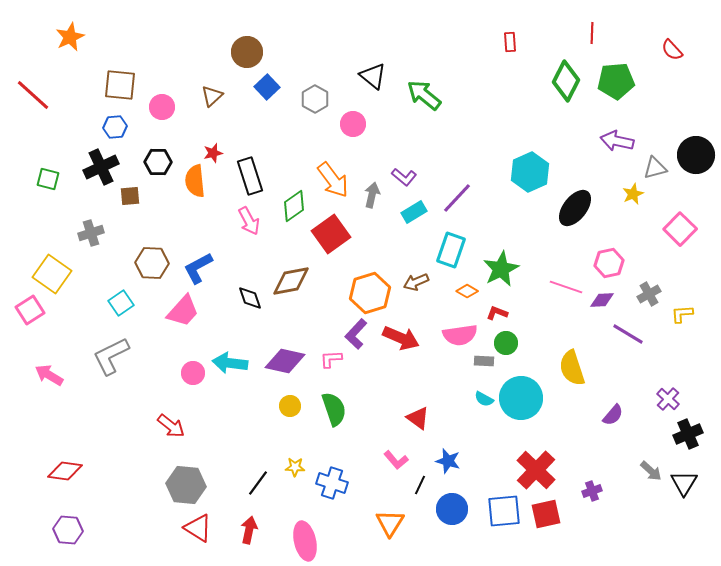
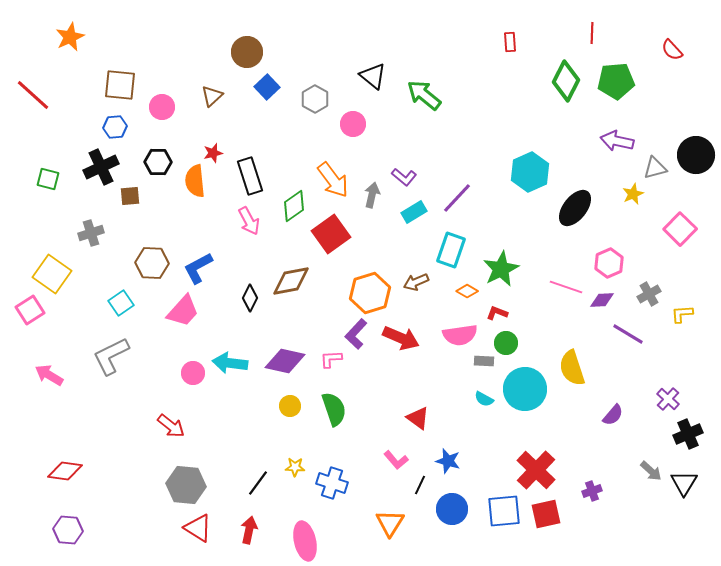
pink hexagon at (609, 263): rotated 12 degrees counterclockwise
black diamond at (250, 298): rotated 44 degrees clockwise
cyan circle at (521, 398): moved 4 px right, 9 px up
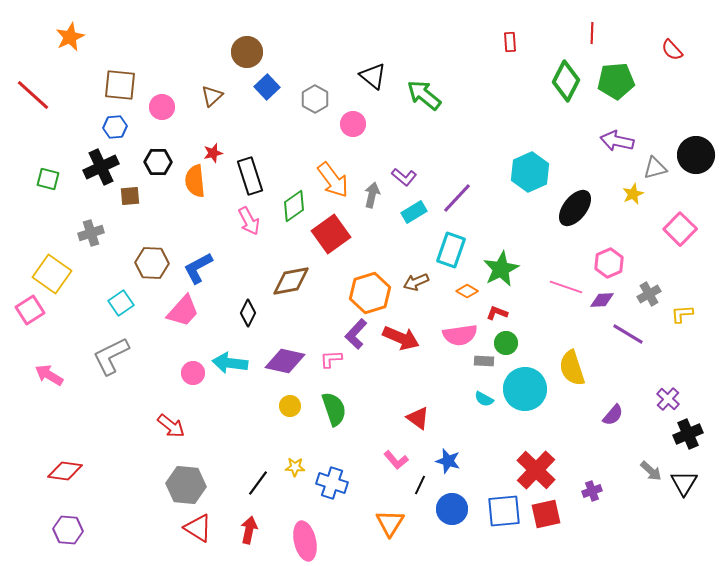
black diamond at (250, 298): moved 2 px left, 15 px down
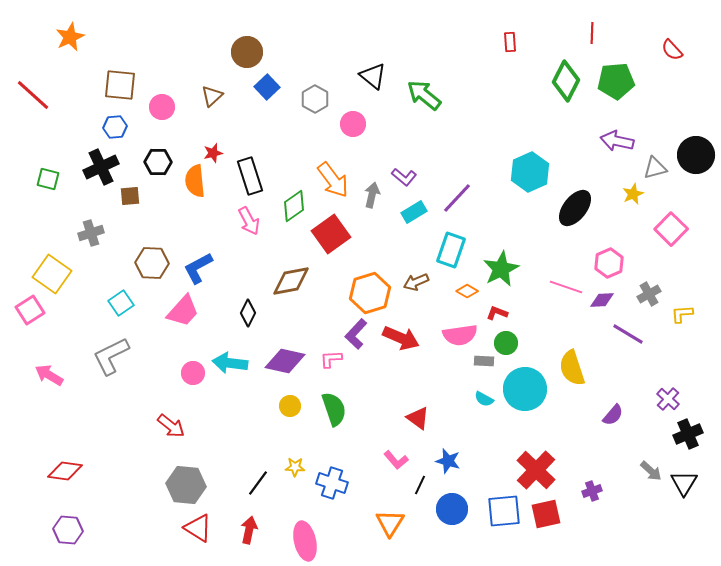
pink square at (680, 229): moved 9 px left
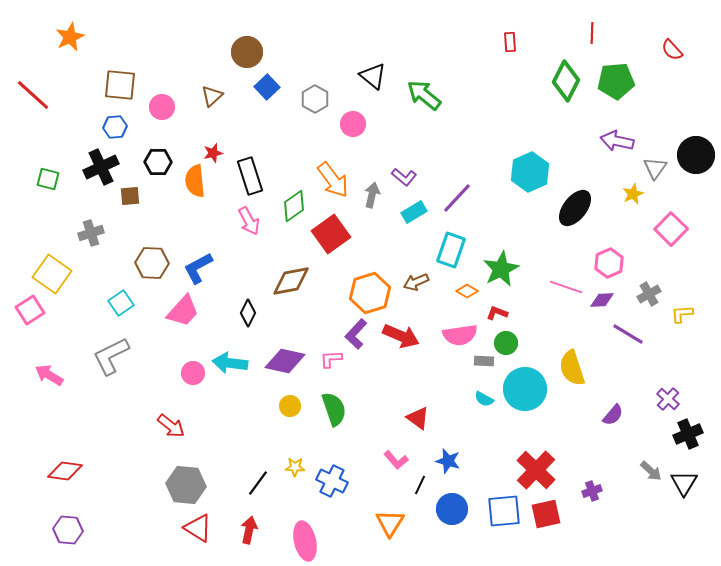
gray triangle at (655, 168): rotated 40 degrees counterclockwise
red arrow at (401, 338): moved 2 px up
blue cross at (332, 483): moved 2 px up; rotated 8 degrees clockwise
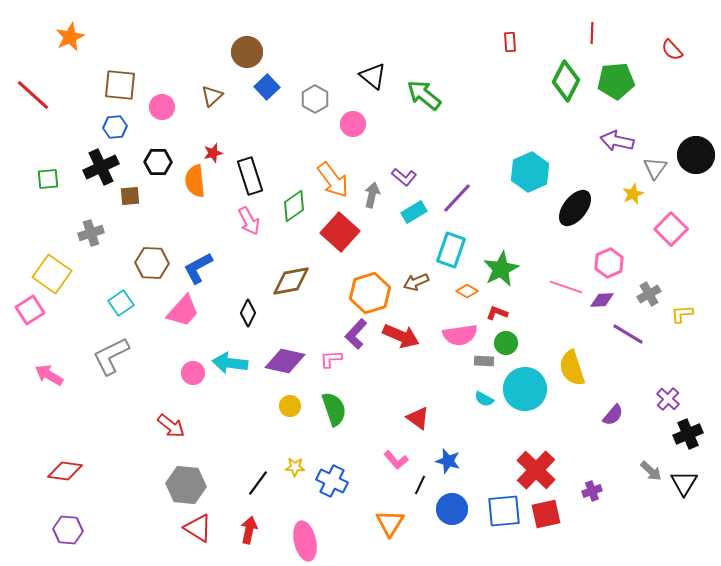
green square at (48, 179): rotated 20 degrees counterclockwise
red square at (331, 234): moved 9 px right, 2 px up; rotated 12 degrees counterclockwise
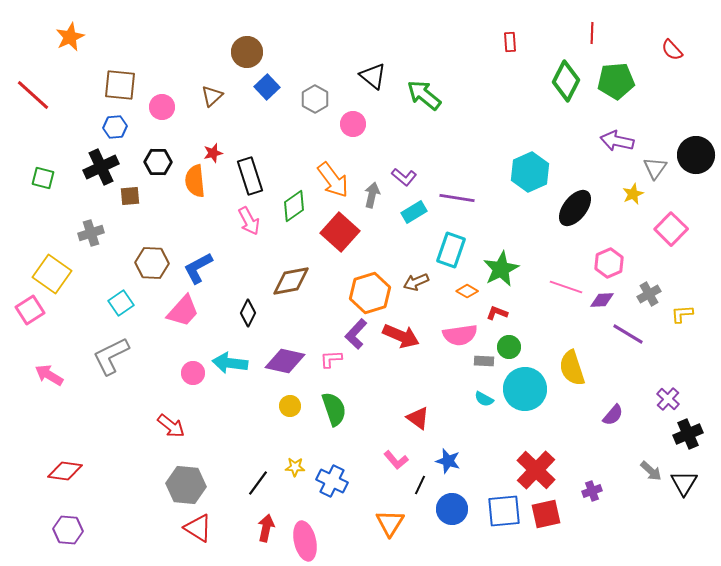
green square at (48, 179): moved 5 px left, 1 px up; rotated 20 degrees clockwise
purple line at (457, 198): rotated 56 degrees clockwise
green circle at (506, 343): moved 3 px right, 4 px down
red arrow at (249, 530): moved 17 px right, 2 px up
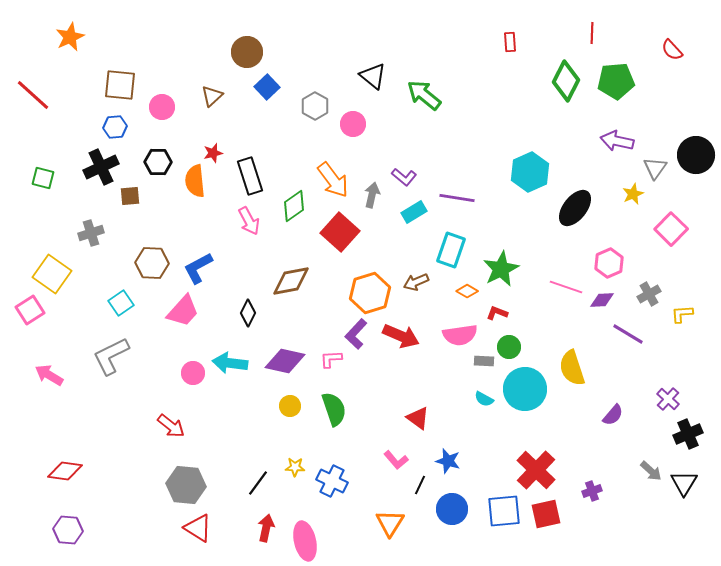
gray hexagon at (315, 99): moved 7 px down
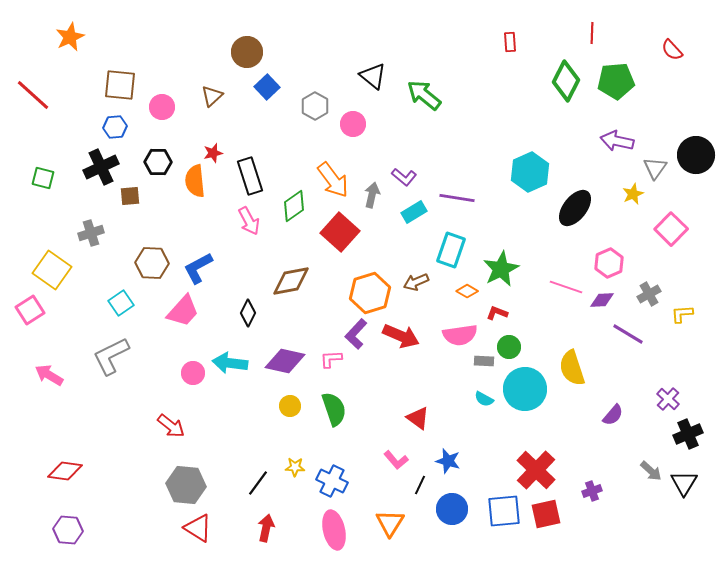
yellow square at (52, 274): moved 4 px up
pink ellipse at (305, 541): moved 29 px right, 11 px up
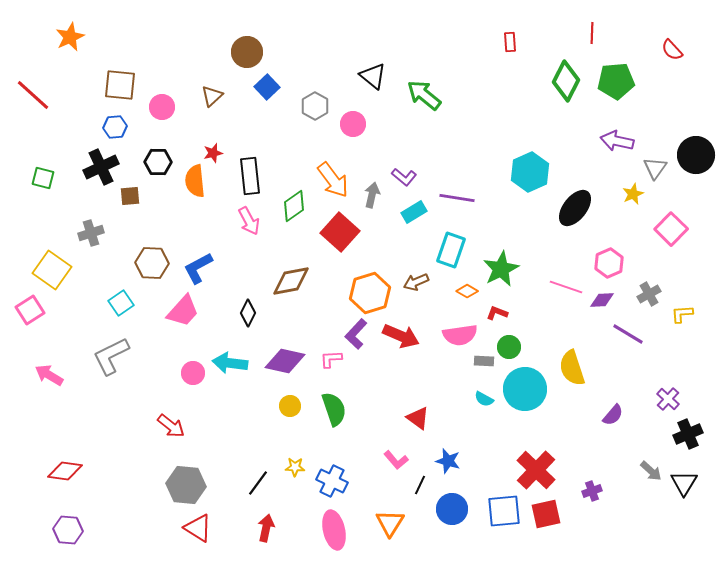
black rectangle at (250, 176): rotated 12 degrees clockwise
